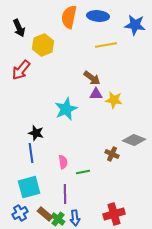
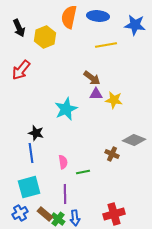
yellow hexagon: moved 2 px right, 8 px up
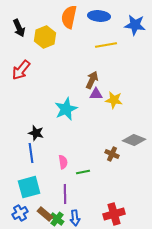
blue ellipse: moved 1 px right
brown arrow: moved 2 px down; rotated 102 degrees counterclockwise
green cross: moved 1 px left
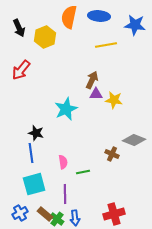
cyan square: moved 5 px right, 3 px up
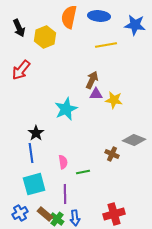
black star: rotated 21 degrees clockwise
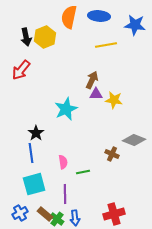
black arrow: moved 7 px right, 9 px down; rotated 12 degrees clockwise
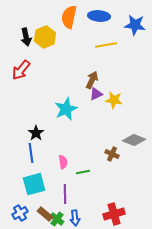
purple triangle: rotated 24 degrees counterclockwise
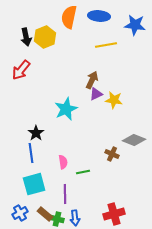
green cross: rotated 24 degrees counterclockwise
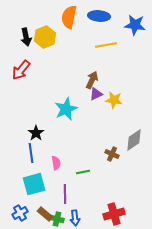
gray diamond: rotated 55 degrees counterclockwise
pink semicircle: moved 7 px left, 1 px down
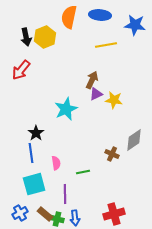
blue ellipse: moved 1 px right, 1 px up
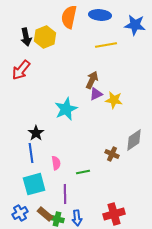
blue arrow: moved 2 px right
